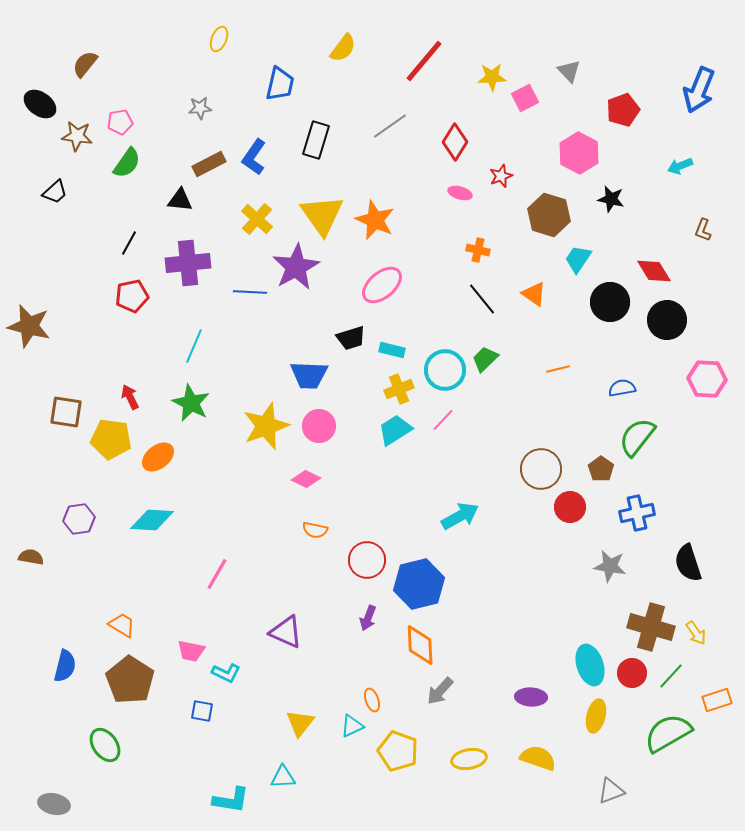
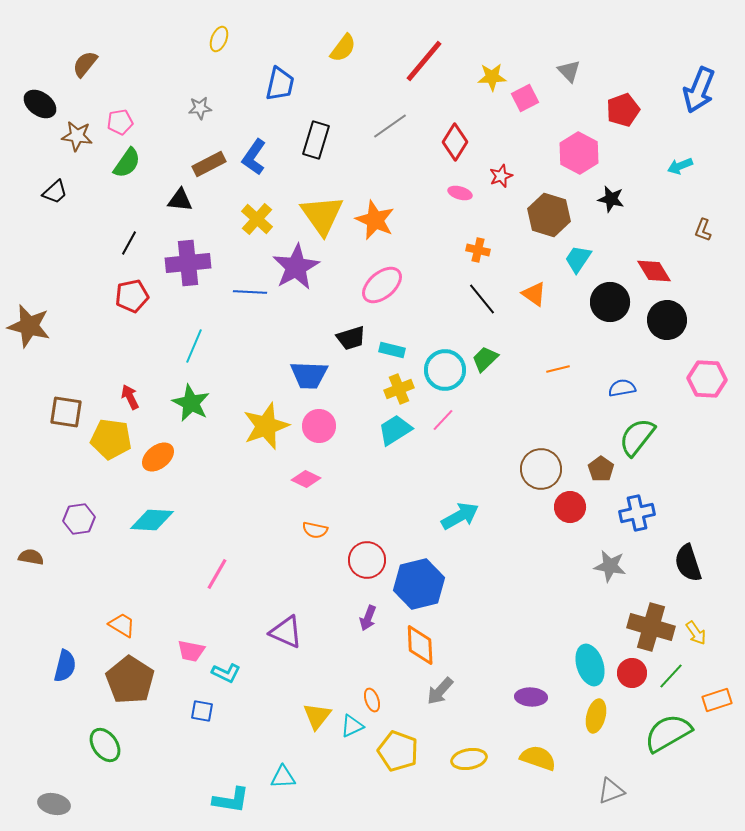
yellow triangle at (300, 723): moved 17 px right, 7 px up
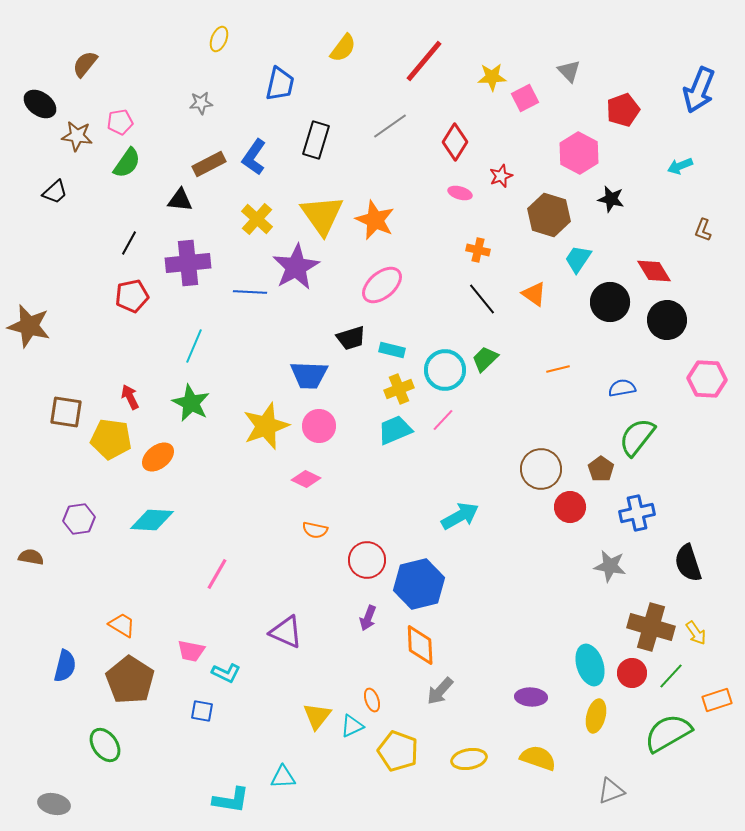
gray star at (200, 108): moved 1 px right, 5 px up
cyan trapezoid at (395, 430): rotated 9 degrees clockwise
